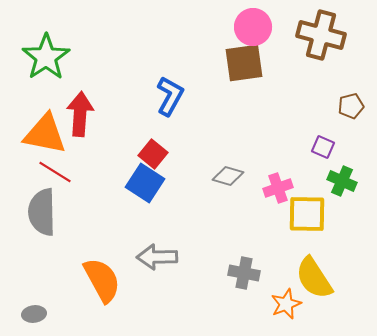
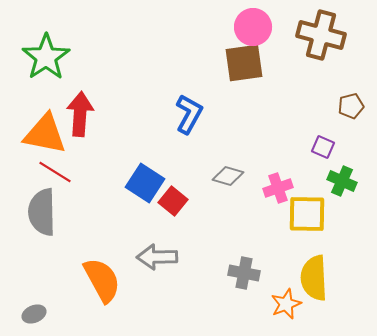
blue L-shape: moved 19 px right, 18 px down
red square: moved 20 px right, 47 px down
yellow semicircle: rotated 30 degrees clockwise
gray ellipse: rotated 15 degrees counterclockwise
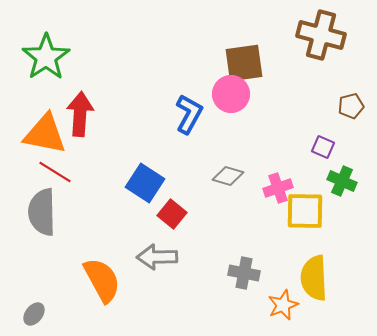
pink circle: moved 22 px left, 67 px down
red square: moved 1 px left, 13 px down
yellow square: moved 2 px left, 3 px up
orange star: moved 3 px left, 1 px down
gray ellipse: rotated 30 degrees counterclockwise
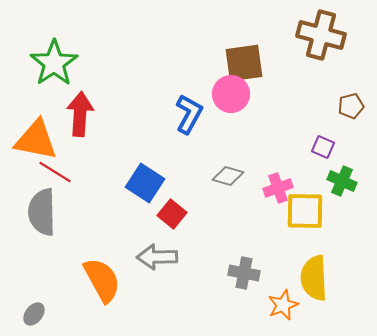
green star: moved 8 px right, 6 px down
orange triangle: moved 9 px left, 6 px down
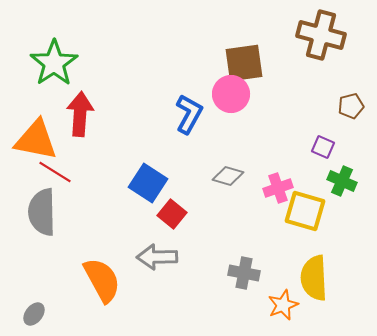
blue square: moved 3 px right
yellow square: rotated 15 degrees clockwise
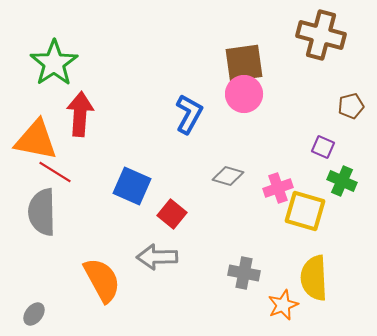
pink circle: moved 13 px right
blue square: moved 16 px left, 3 px down; rotated 9 degrees counterclockwise
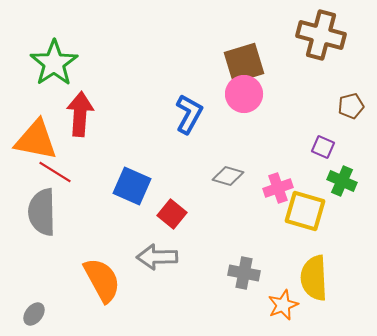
brown square: rotated 9 degrees counterclockwise
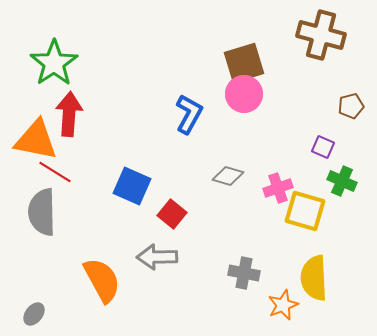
red arrow: moved 11 px left
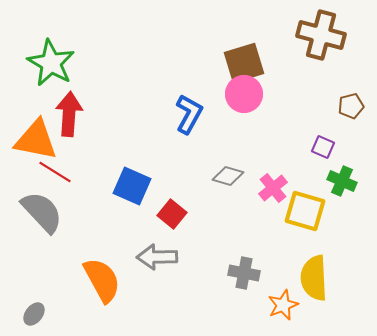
green star: moved 3 px left; rotated 9 degrees counterclockwise
pink cross: moved 5 px left; rotated 20 degrees counterclockwise
gray semicircle: rotated 138 degrees clockwise
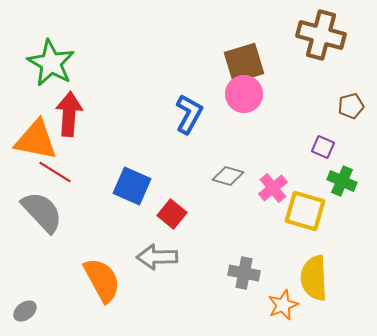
gray ellipse: moved 9 px left, 3 px up; rotated 15 degrees clockwise
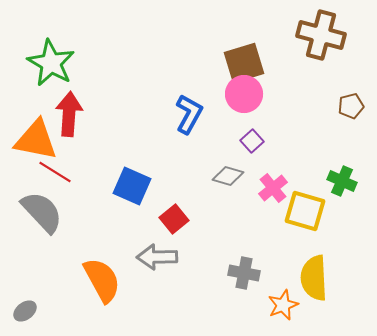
purple square: moved 71 px left, 6 px up; rotated 25 degrees clockwise
red square: moved 2 px right, 5 px down; rotated 12 degrees clockwise
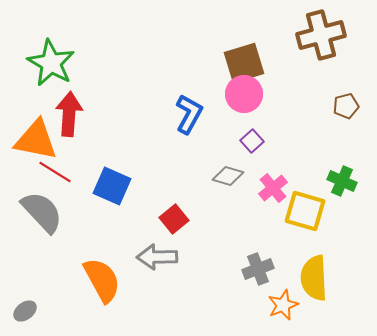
brown cross: rotated 30 degrees counterclockwise
brown pentagon: moved 5 px left
blue square: moved 20 px left
gray cross: moved 14 px right, 4 px up; rotated 32 degrees counterclockwise
